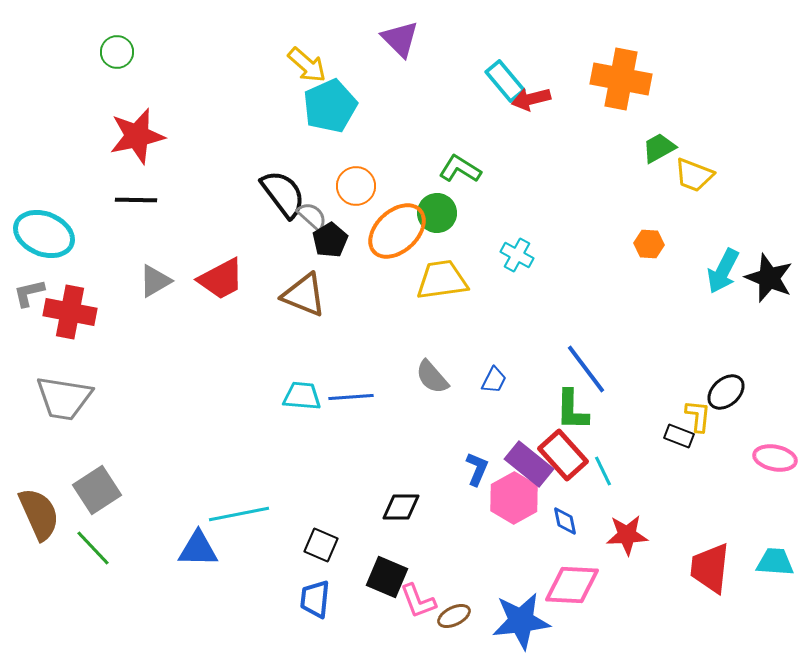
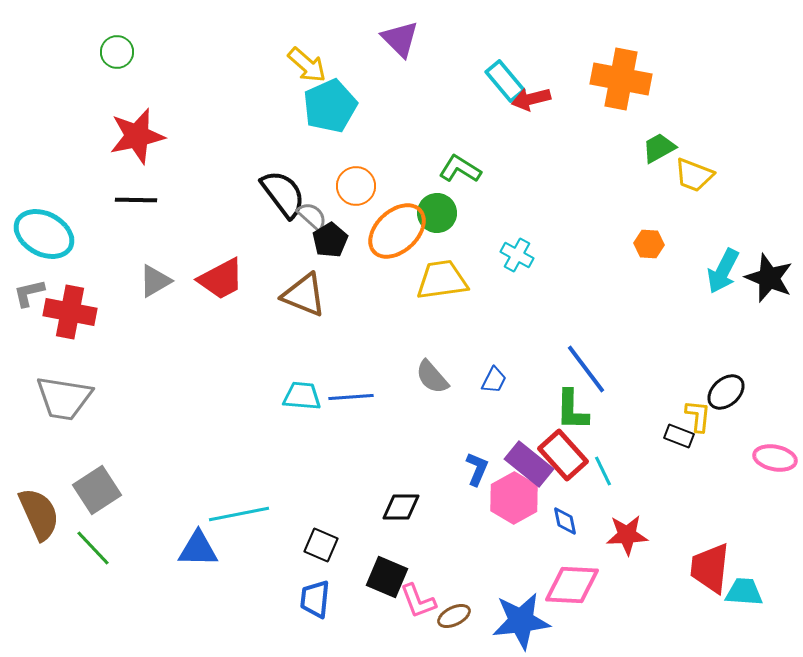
cyan ellipse at (44, 234): rotated 6 degrees clockwise
cyan trapezoid at (775, 562): moved 31 px left, 30 px down
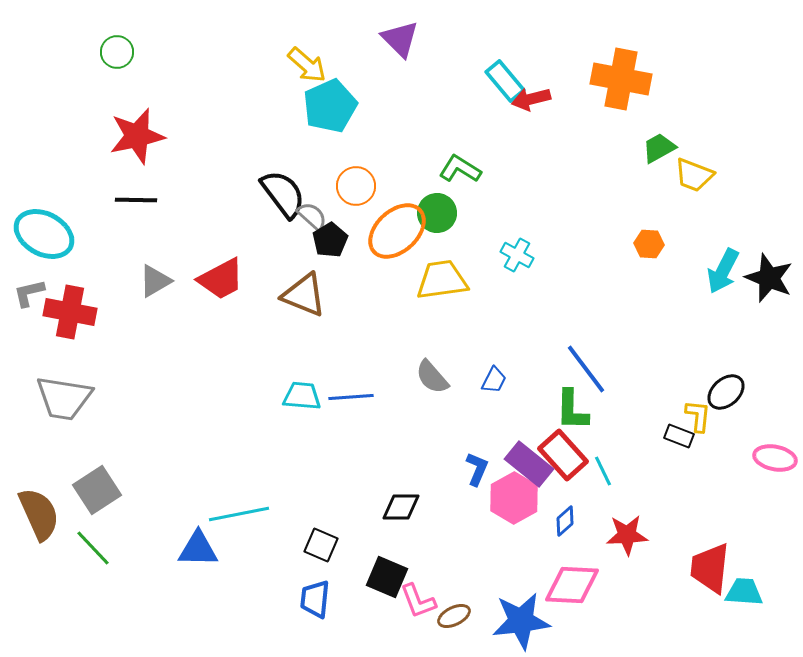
blue diamond at (565, 521): rotated 60 degrees clockwise
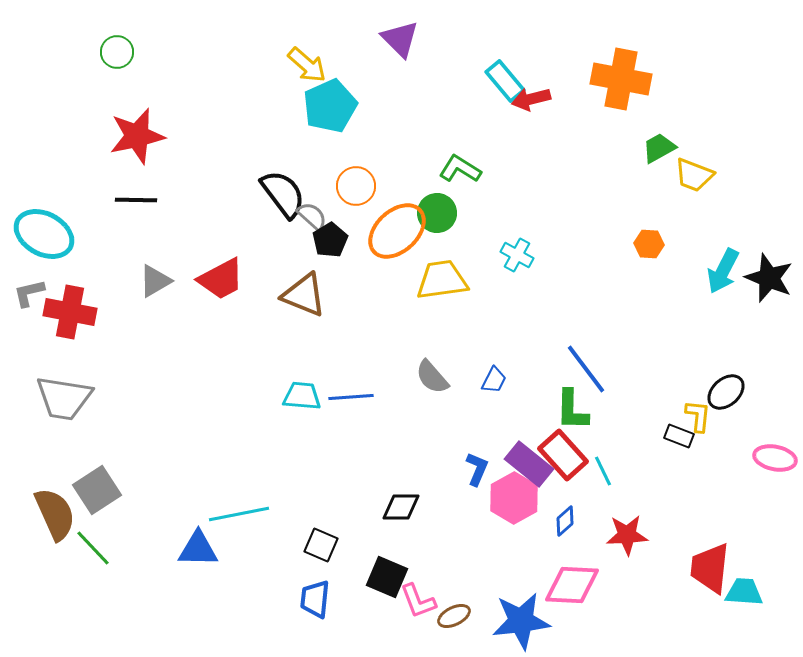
brown semicircle at (39, 514): moved 16 px right
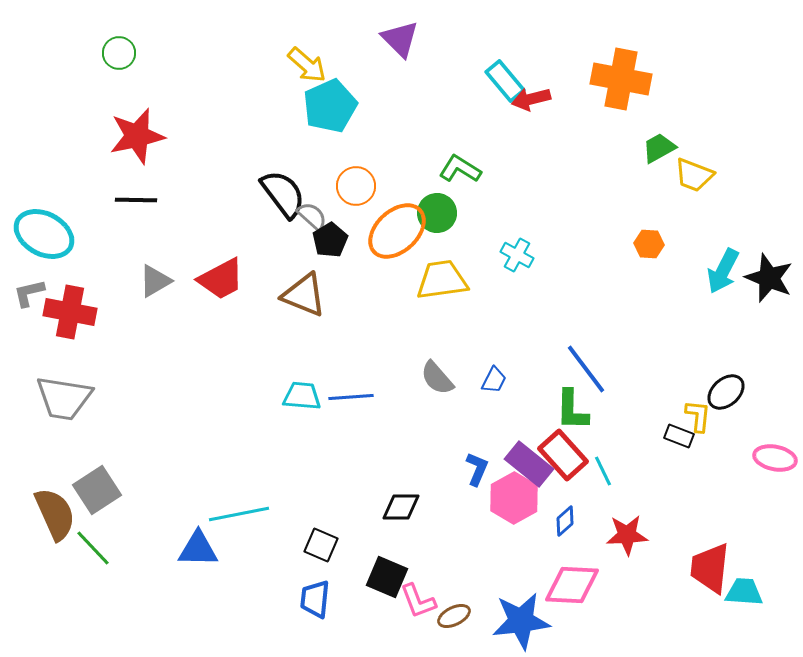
green circle at (117, 52): moved 2 px right, 1 px down
gray semicircle at (432, 377): moved 5 px right, 1 px down
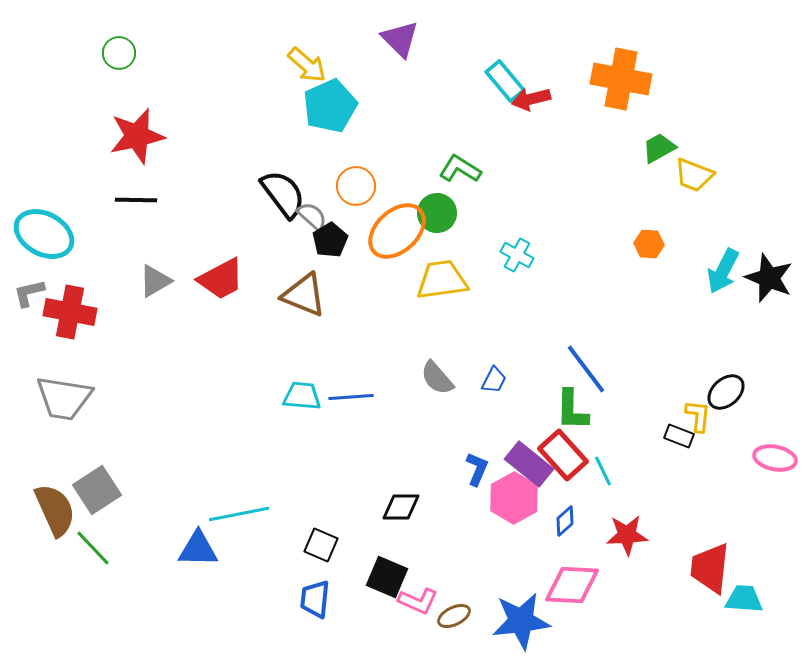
brown semicircle at (55, 514): moved 4 px up
cyan trapezoid at (744, 592): moved 7 px down
pink L-shape at (418, 601): rotated 45 degrees counterclockwise
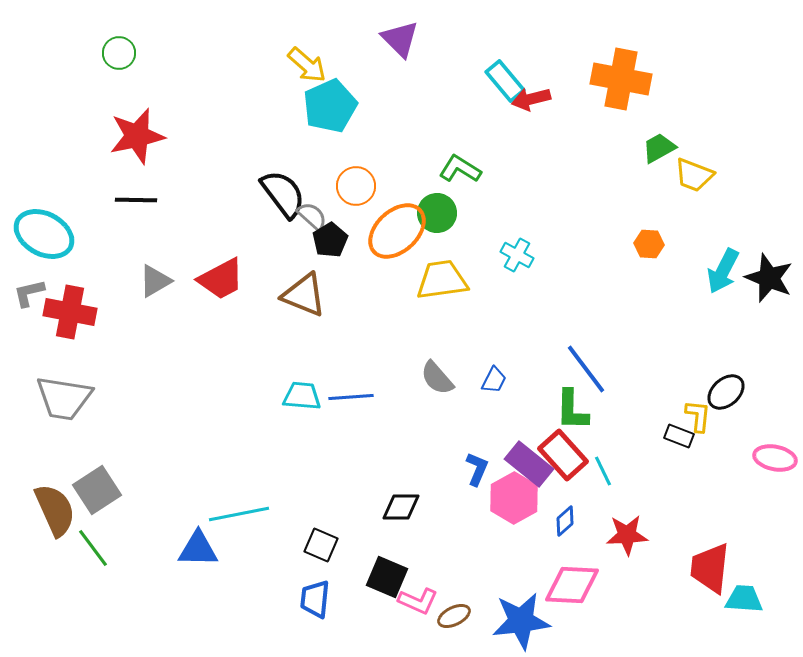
green line at (93, 548): rotated 6 degrees clockwise
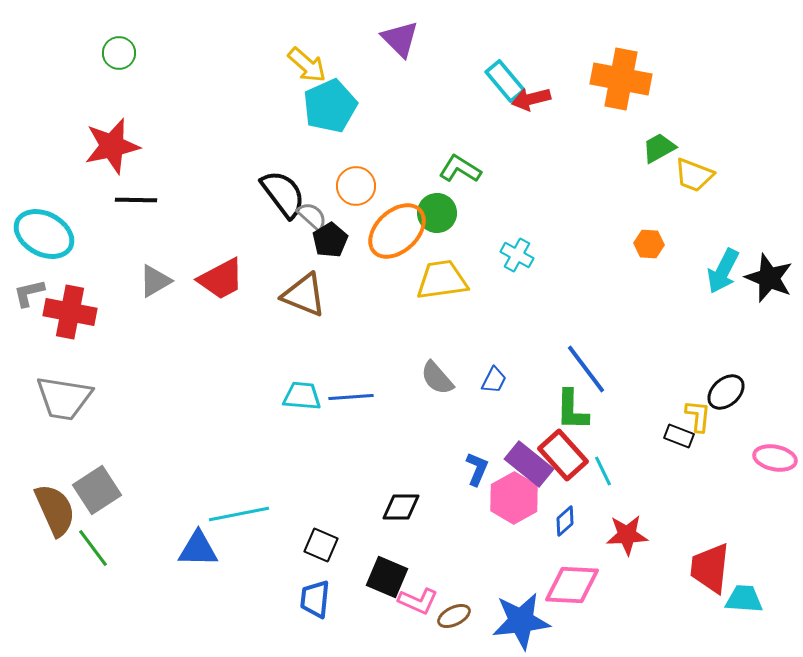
red star at (137, 136): moved 25 px left, 10 px down
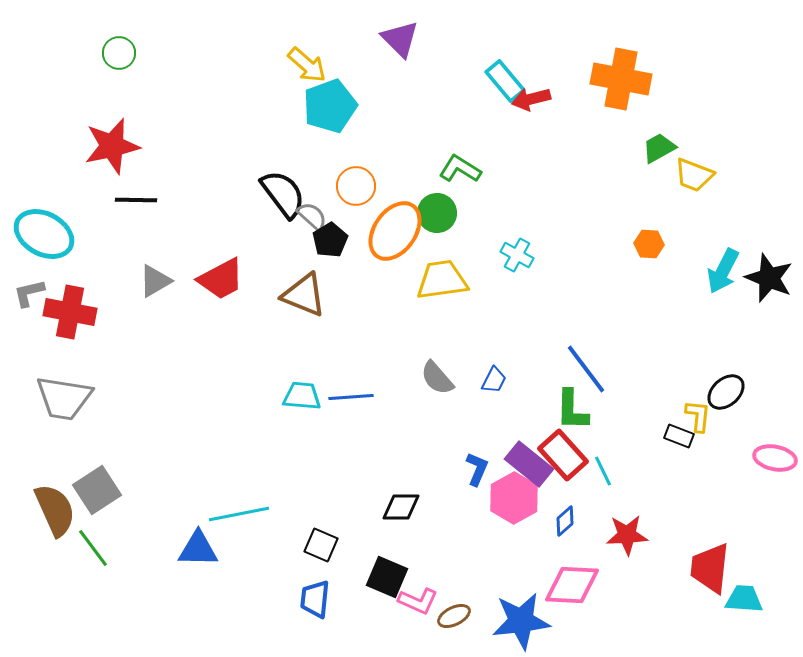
cyan pentagon at (330, 106): rotated 4 degrees clockwise
orange ellipse at (397, 231): moved 2 px left; rotated 12 degrees counterclockwise
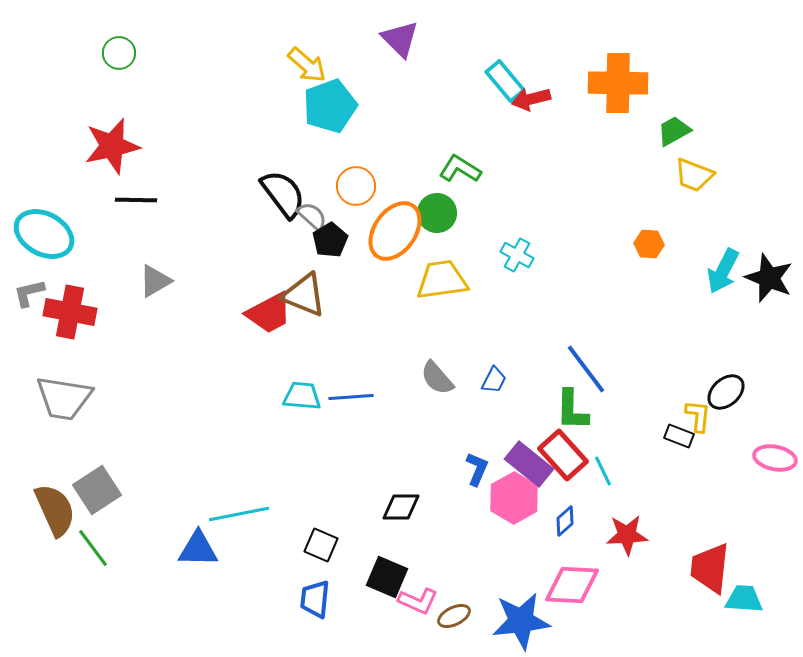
orange cross at (621, 79): moved 3 px left, 4 px down; rotated 10 degrees counterclockwise
green trapezoid at (659, 148): moved 15 px right, 17 px up
red trapezoid at (221, 279): moved 48 px right, 34 px down
